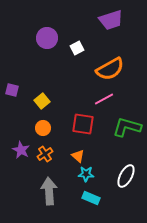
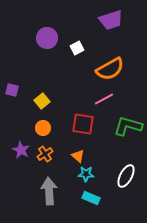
green L-shape: moved 1 px right, 1 px up
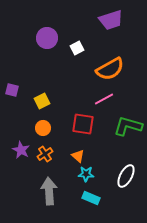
yellow square: rotated 14 degrees clockwise
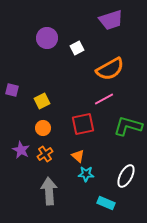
red square: rotated 20 degrees counterclockwise
cyan rectangle: moved 15 px right, 5 px down
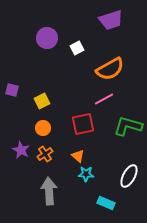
white ellipse: moved 3 px right
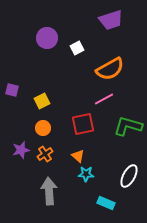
purple star: rotated 30 degrees clockwise
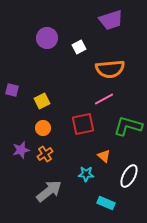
white square: moved 2 px right, 1 px up
orange semicircle: rotated 24 degrees clockwise
orange triangle: moved 26 px right
gray arrow: rotated 56 degrees clockwise
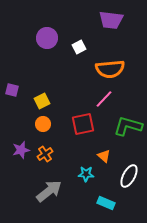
purple trapezoid: rotated 25 degrees clockwise
pink line: rotated 18 degrees counterclockwise
orange circle: moved 4 px up
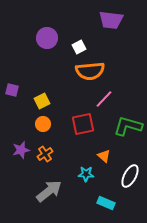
orange semicircle: moved 20 px left, 2 px down
white ellipse: moved 1 px right
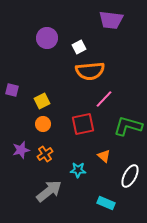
cyan star: moved 8 px left, 4 px up
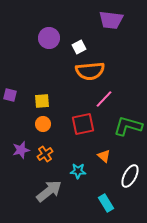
purple circle: moved 2 px right
purple square: moved 2 px left, 5 px down
yellow square: rotated 21 degrees clockwise
cyan star: moved 1 px down
cyan rectangle: rotated 36 degrees clockwise
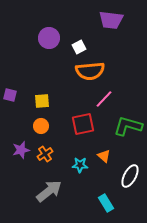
orange circle: moved 2 px left, 2 px down
cyan star: moved 2 px right, 6 px up
